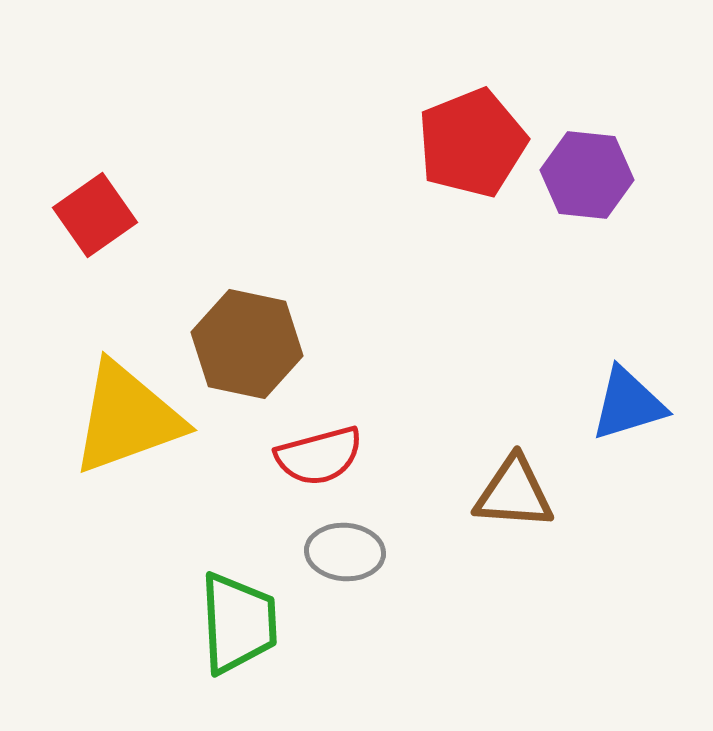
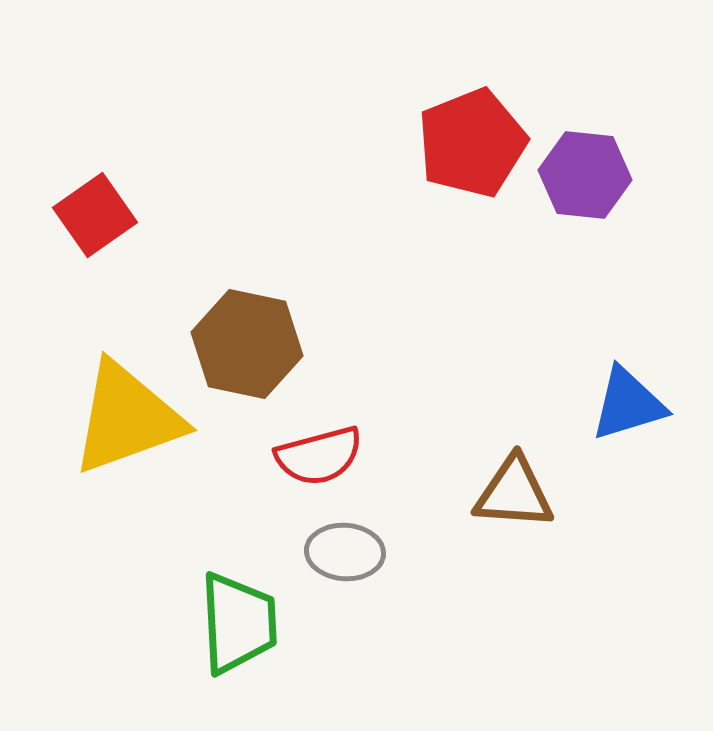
purple hexagon: moved 2 px left
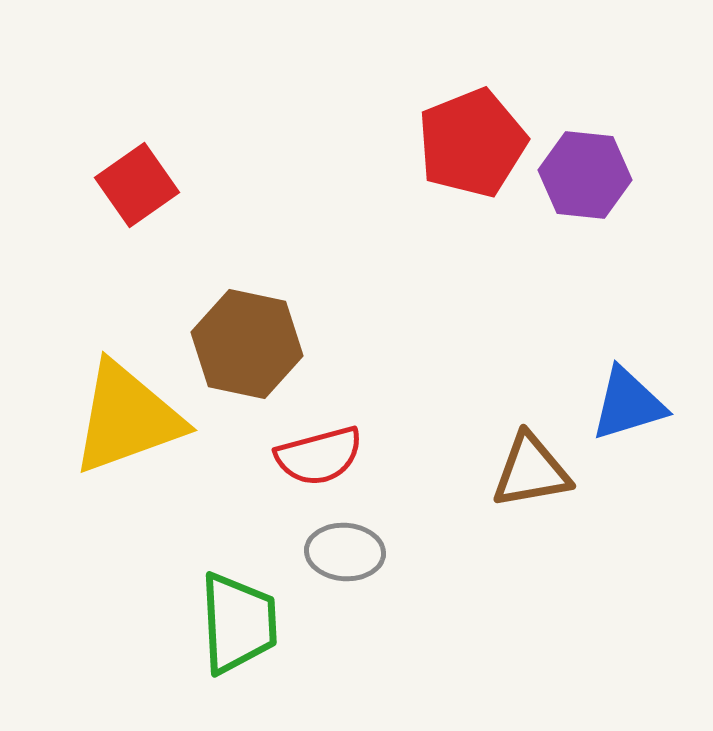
red square: moved 42 px right, 30 px up
brown triangle: moved 17 px right, 22 px up; rotated 14 degrees counterclockwise
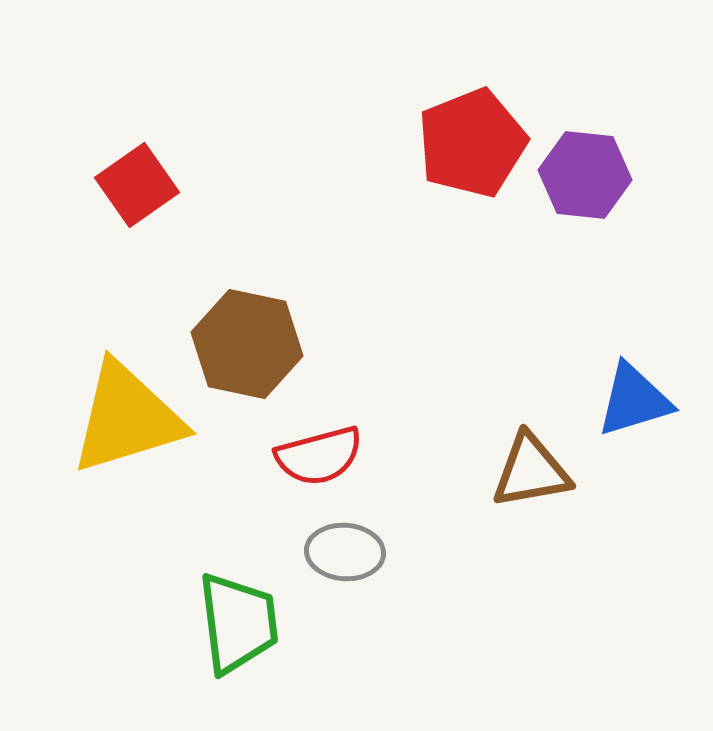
blue triangle: moved 6 px right, 4 px up
yellow triangle: rotated 3 degrees clockwise
green trapezoid: rotated 4 degrees counterclockwise
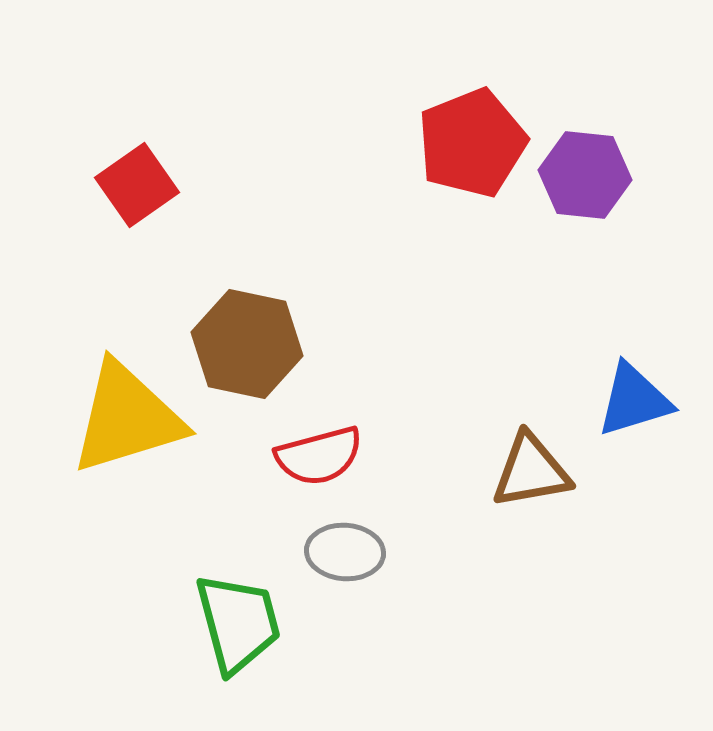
green trapezoid: rotated 8 degrees counterclockwise
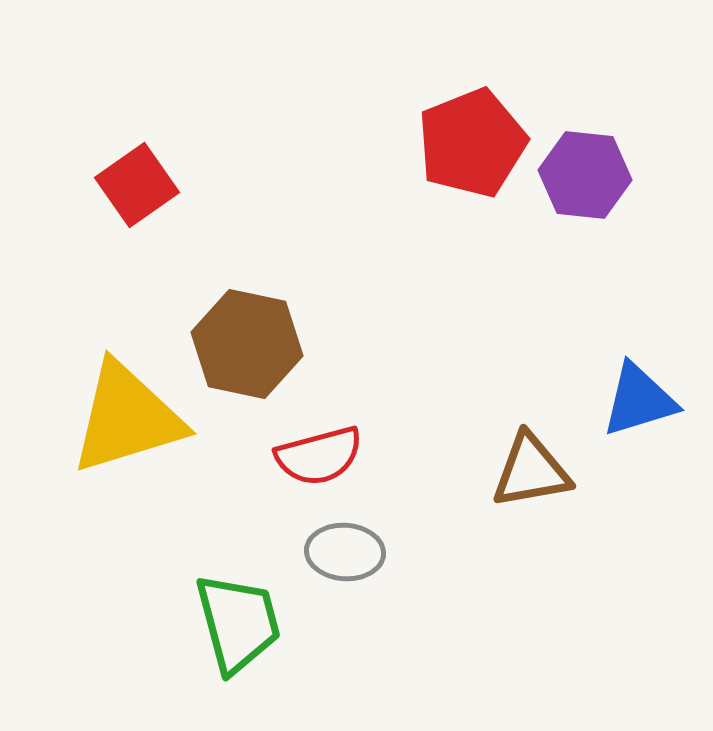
blue triangle: moved 5 px right
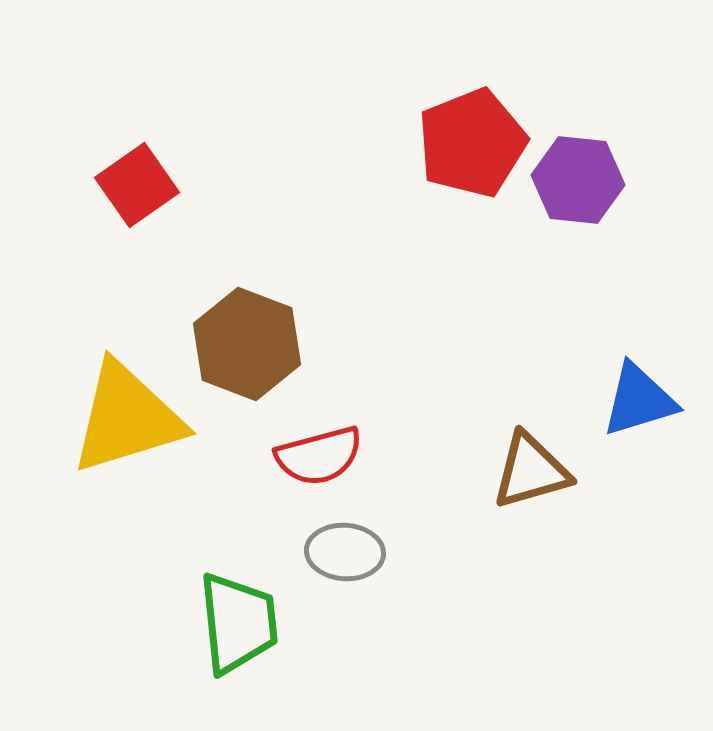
purple hexagon: moved 7 px left, 5 px down
brown hexagon: rotated 9 degrees clockwise
brown triangle: rotated 6 degrees counterclockwise
green trapezoid: rotated 9 degrees clockwise
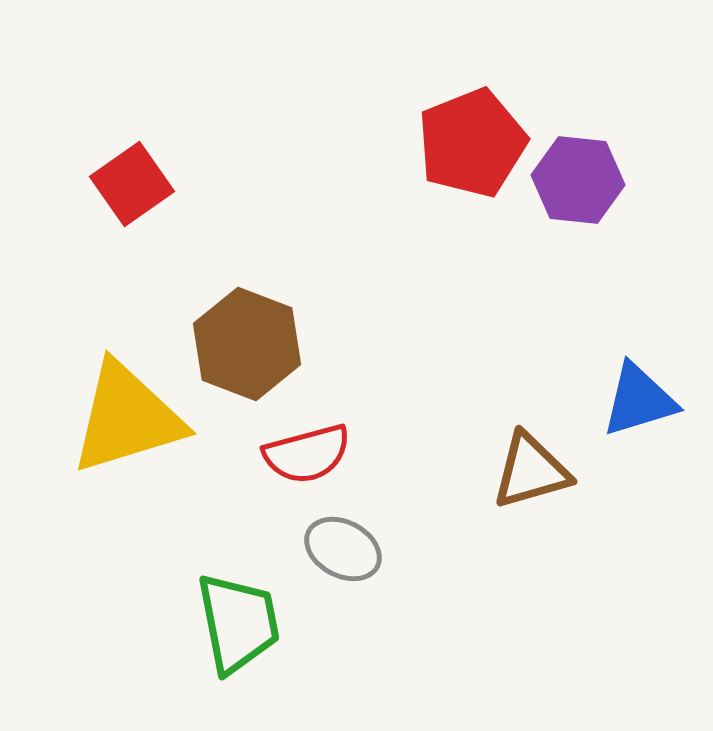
red square: moved 5 px left, 1 px up
red semicircle: moved 12 px left, 2 px up
gray ellipse: moved 2 px left, 3 px up; rotated 24 degrees clockwise
green trapezoid: rotated 5 degrees counterclockwise
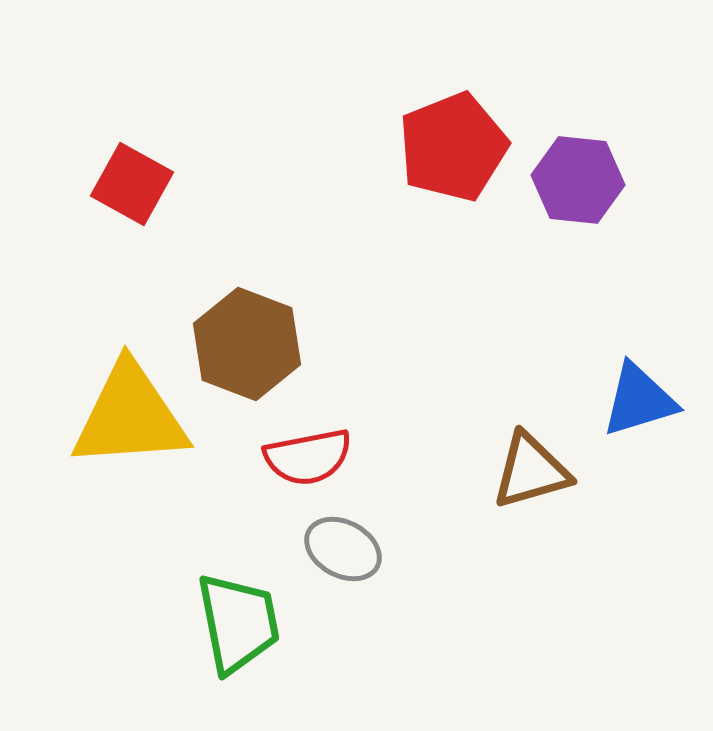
red pentagon: moved 19 px left, 4 px down
red square: rotated 26 degrees counterclockwise
yellow triangle: moved 3 px right, 2 px up; rotated 13 degrees clockwise
red semicircle: moved 1 px right, 3 px down; rotated 4 degrees clockwise
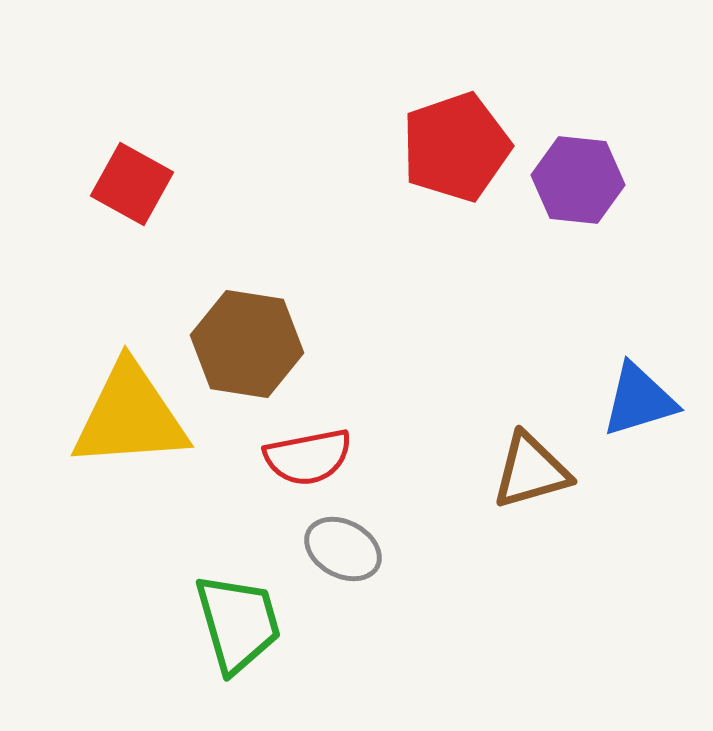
red pentagon: moved 3 px right; rotated 3 degrees clockwise
brown hexagon: rotated 12 degrees counterclockwise
green trapezoid: rotated 5 degrees counterclockwise
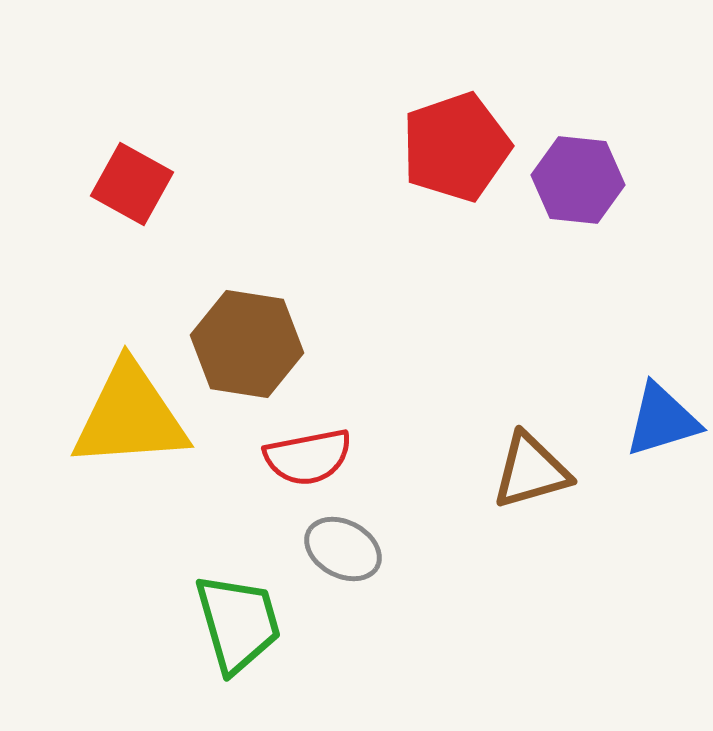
blue triangle: moved 23 px right, 20 px down
